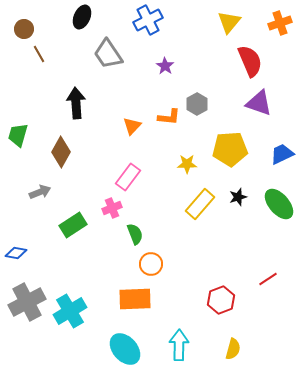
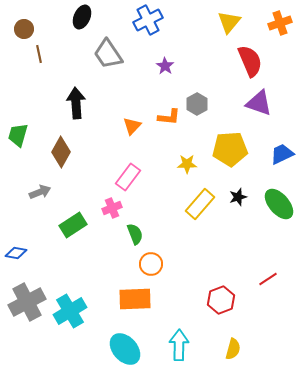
brown line: rotated 18 degrees clockwise
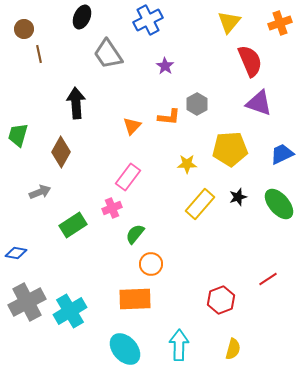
green semicircle: rotated 120 degrees counterclockwise
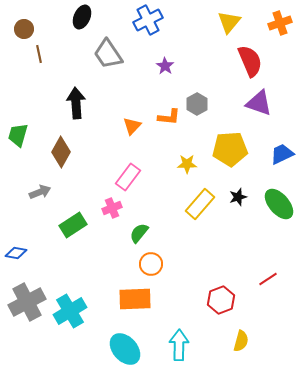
green semicircle: moved 4 px right, 1 px up
yellow semicircle: moved 8 px right, 8 px up
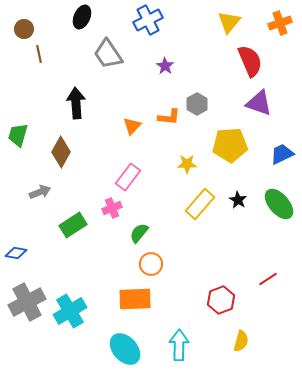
yellow pentagon: moved 4 px up
black star: moved 3 px down; rotated 24 degrees counterclockwise
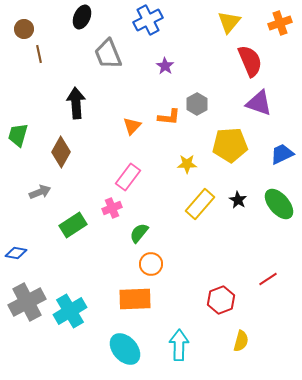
gray trapezoid: rotated 12 degrees clockwise
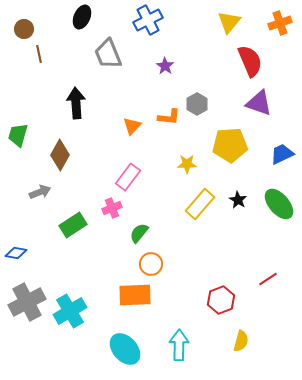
brown diamond: moved 1 px left, 3 px down
orange rectangle: moved 4 px up
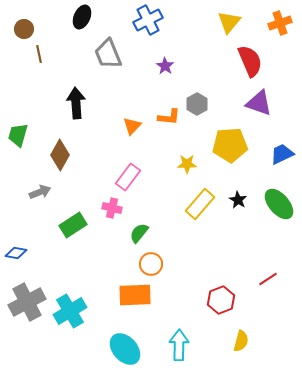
pink cross: rotated 36 degrees clockwise
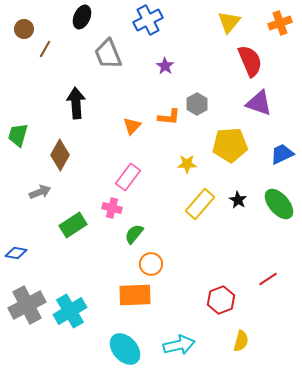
brown line: moved 6 px right, 5 px up; rotated 42 degrees clockwise
green semicircle: moved 5 px left, 1 px down
gray cross: moved 3 px down
cyan arrow: rotated 76 degrees clockwise
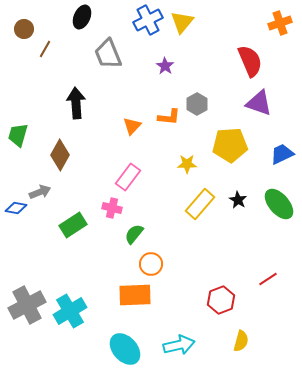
yellow triangle: moved 47 px left
blue diamond: moved 45 px up
